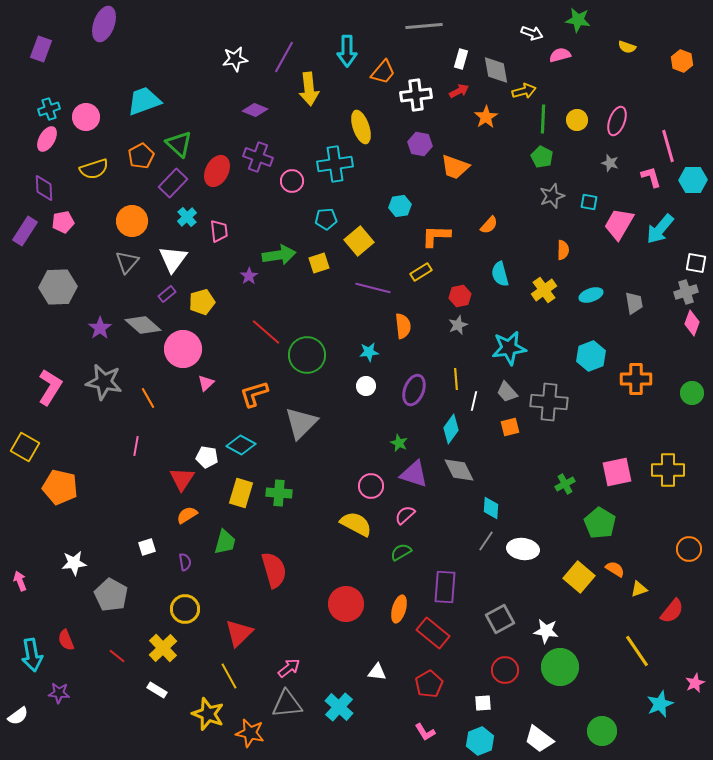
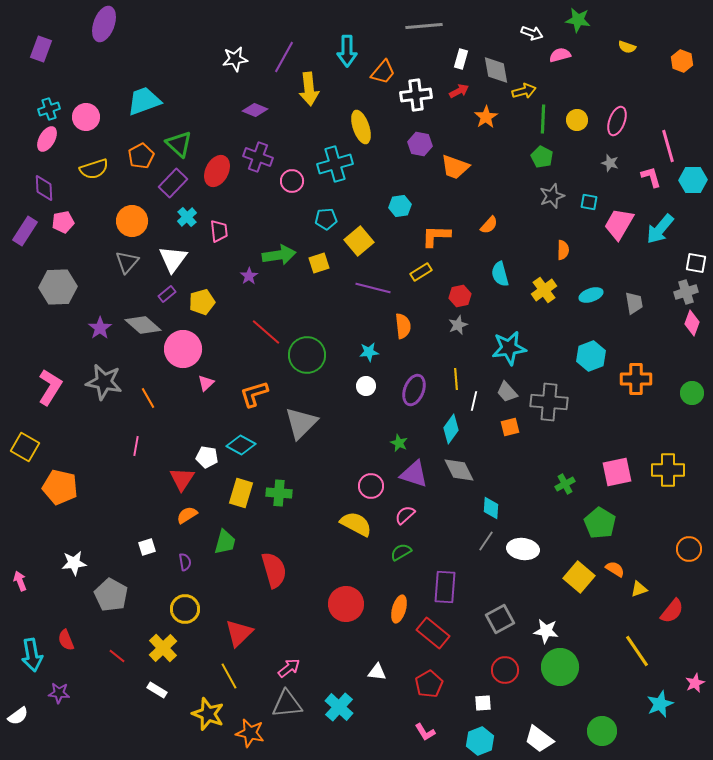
cyan cross at (335, 164): rotated 8 degrees counterclockwise
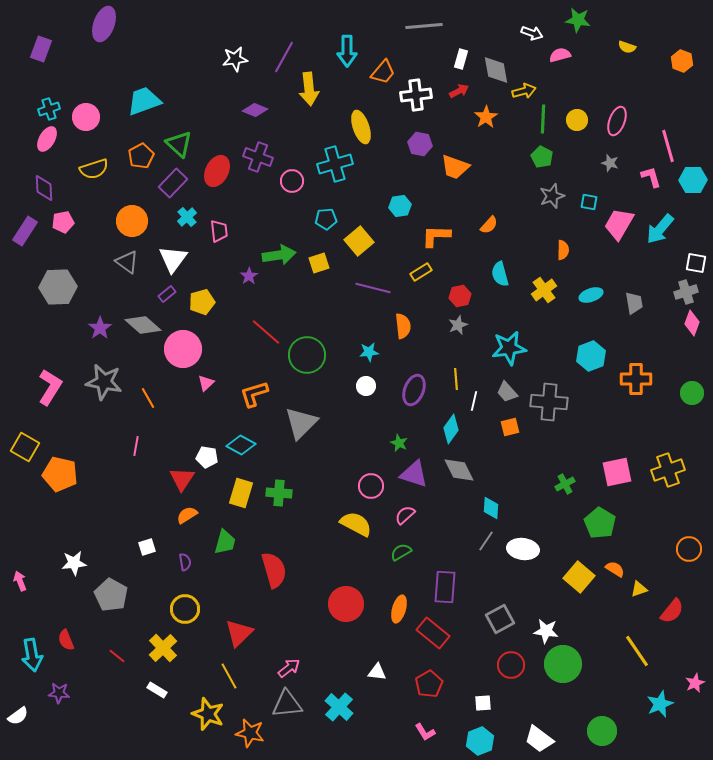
gray triangle at (127, 262): rotated 35 degrees counterclockwise
yellow cross at (668, 470): rotated 20 degrees counterclockwise
orange pentagon at (60, 487): moved 13 px up
green circle at (560, 667): moved 3 px right, 3 px up
red circle at (505, 670): moved 6 px right, 5 px up
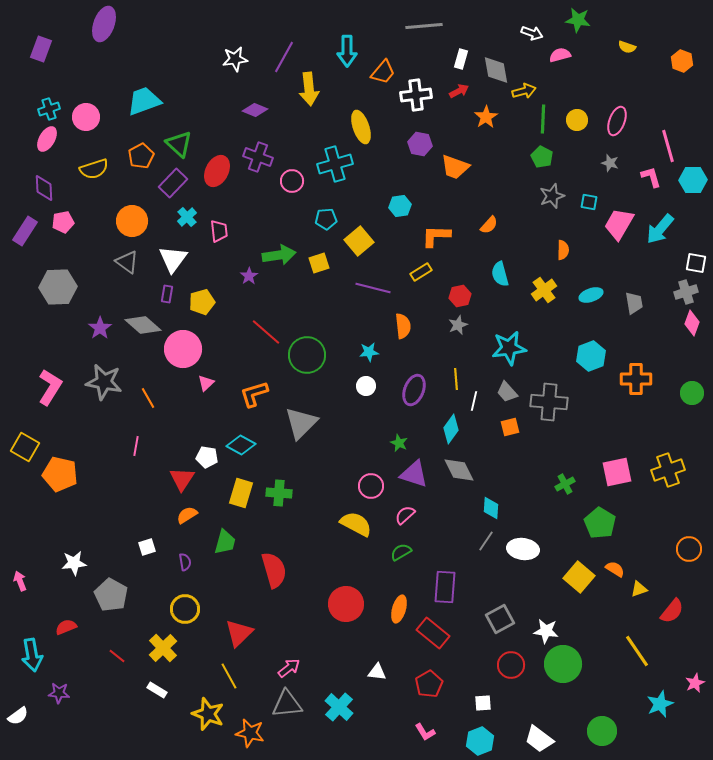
purple rectangle at (167, 294): rotated 42 degrees counterclockwise
red semicircle at (66, 640): moved 13 px up; rotated 90 degrees clockwise
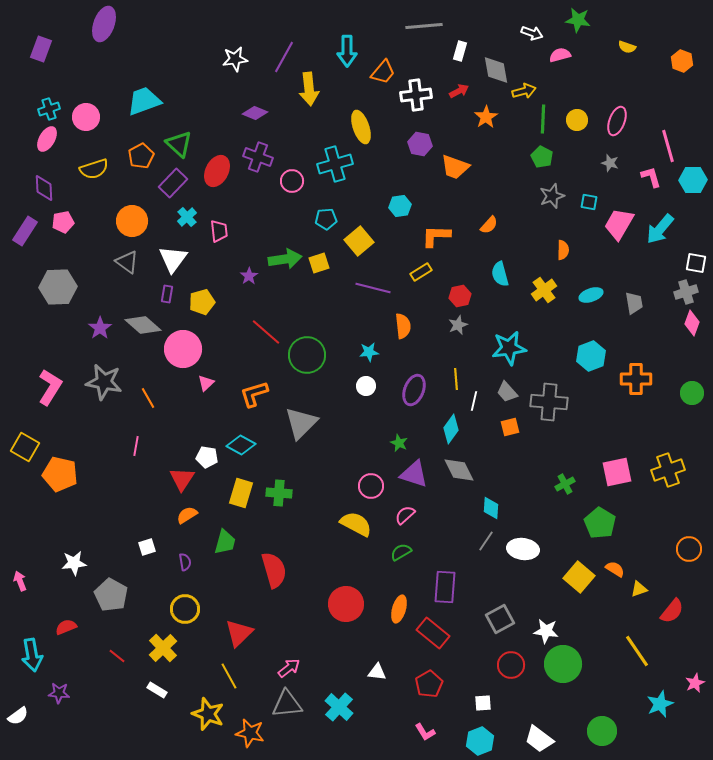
white rectangle at (461, 59): moved 1 px left, 8 px up
purple diamond at (255, 110): moved 3 px down
green arrow at (279, 255): moved 6 px right, 4 px down
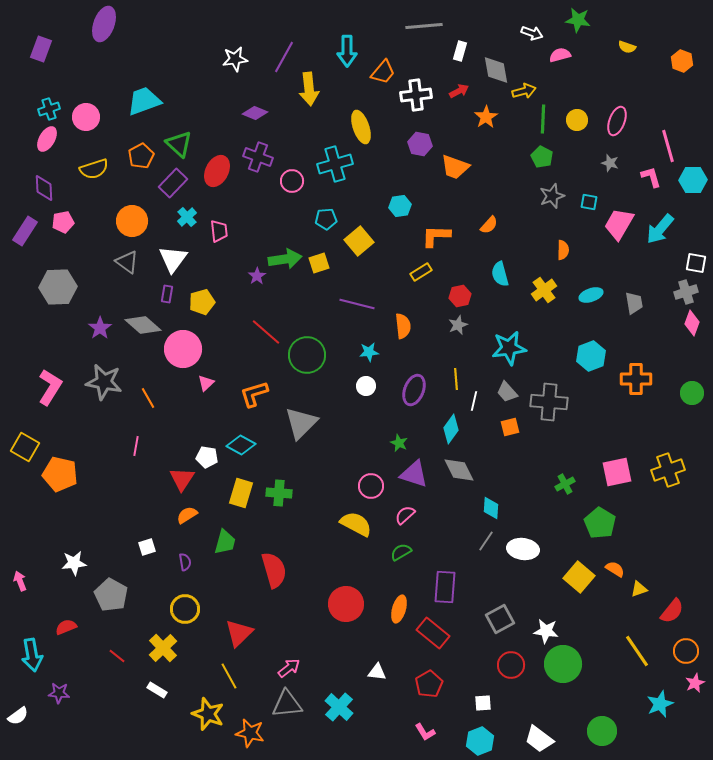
purple star at (249, 276): moved 8 px right
purple line at (373, 288): moved 16 px left, 16 px down
orange circle at (689, 549): moved 3 px left, 102 px down
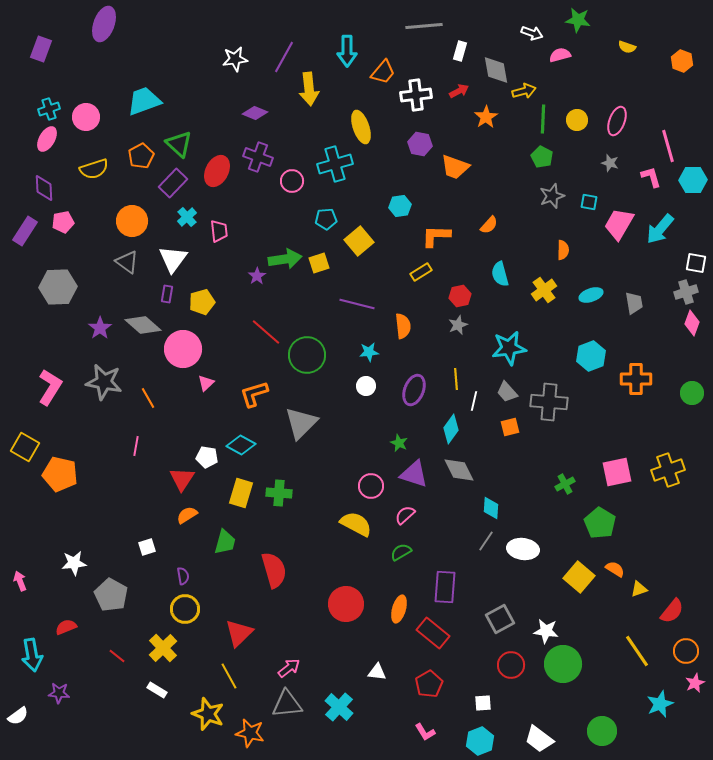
purple semicircle at (185, 562): moved 2 px left, 14 px down
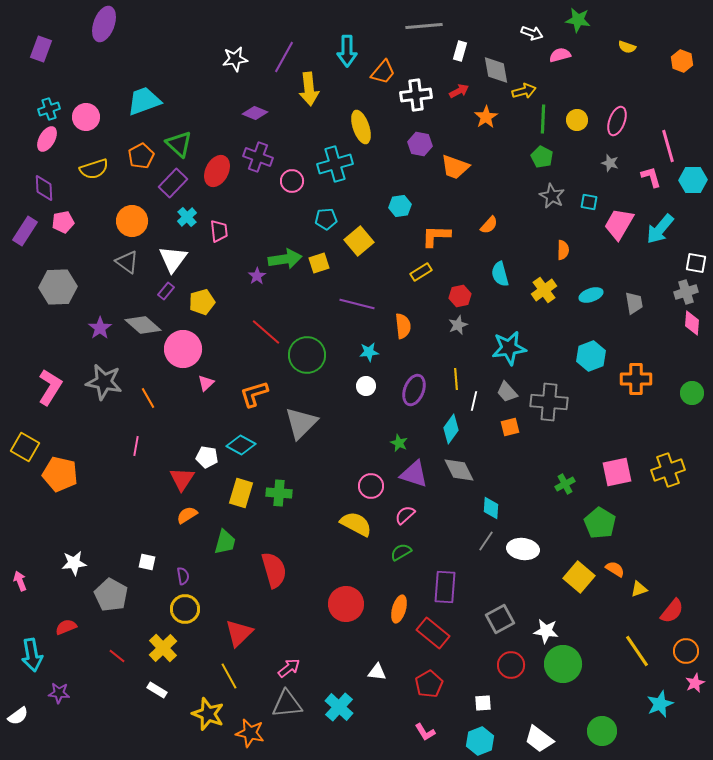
gray star at (552, 196): rotated 25 degrees counterclockwise
purple rectangle at (167, 294): moved 1 px left, 3 px up; rotated 30 degrees clockwise
pink diamond at (692, 323): rotated 15 degrees counterclockwise
white square at (147, 547): moved 15 px down; rotated 30 degrees clockwise
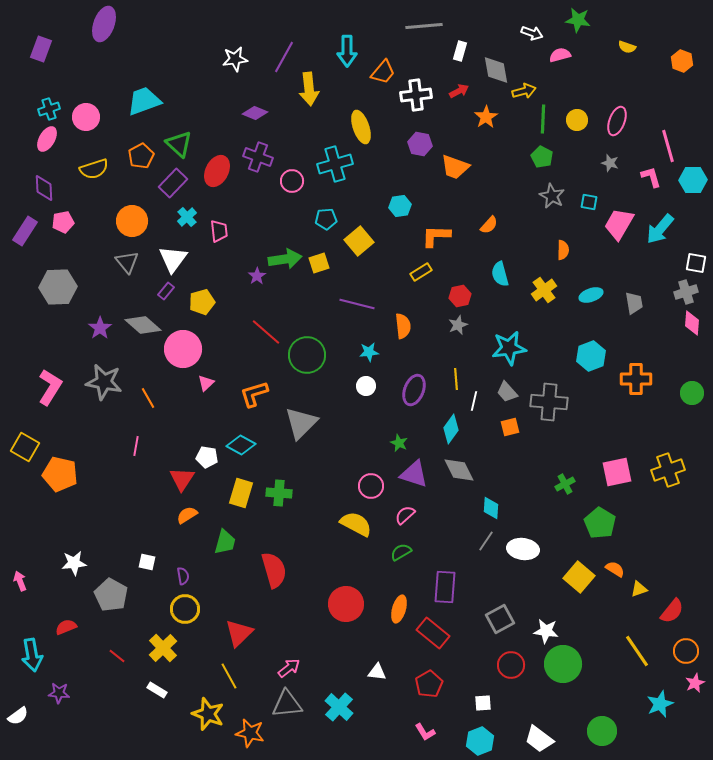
gray triangle at (127, 262): rotated 15 degrees clockwise
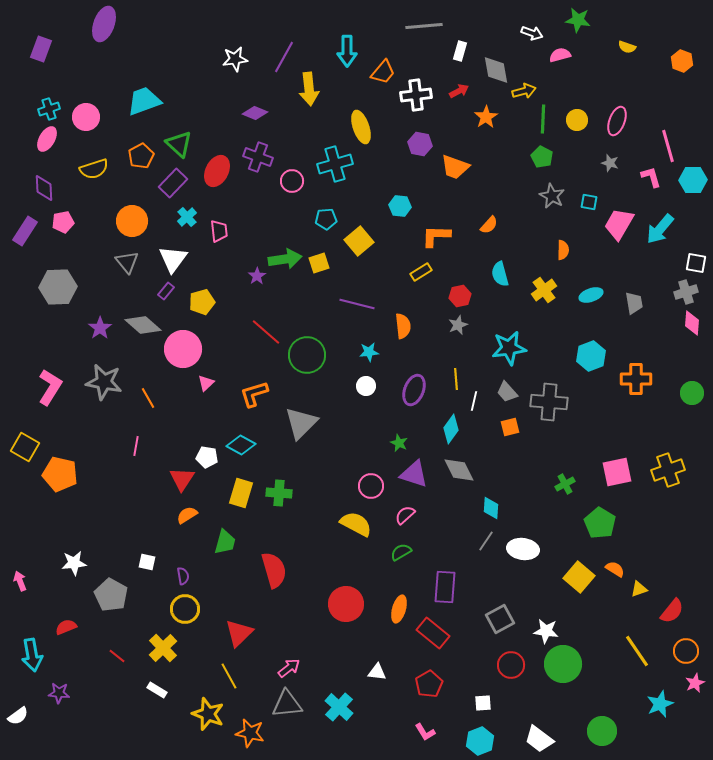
cyan hexagon at (400, 206): rotated 15 degrees clockwise
